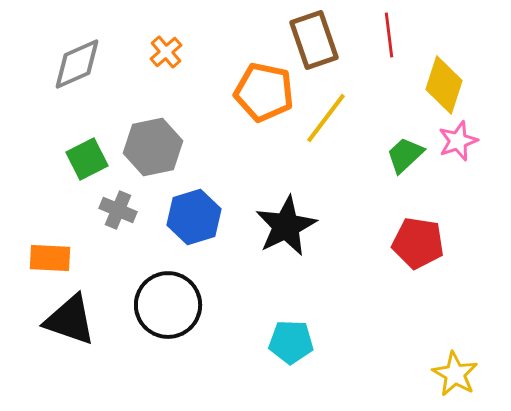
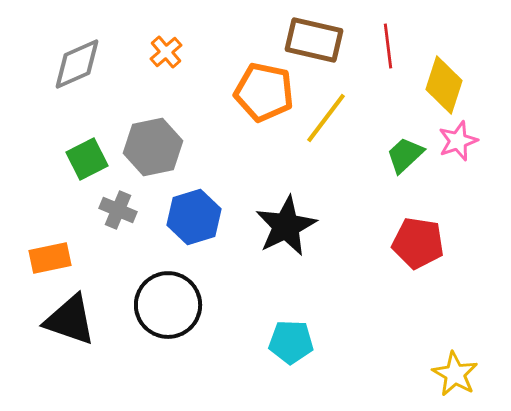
red line: moved 1 px left, 11 px down
brown rectangle: rotated 58 degrees counterclockwise
orange rectangle: rotated 15 degrees counterclockwise
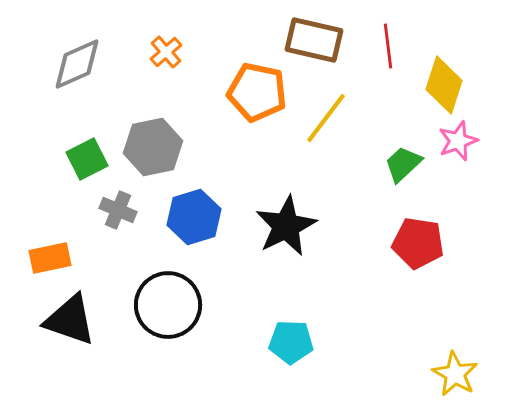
orange pentagon: moved 7 px left
green trapezoid: moved 2 px left, 9 px down
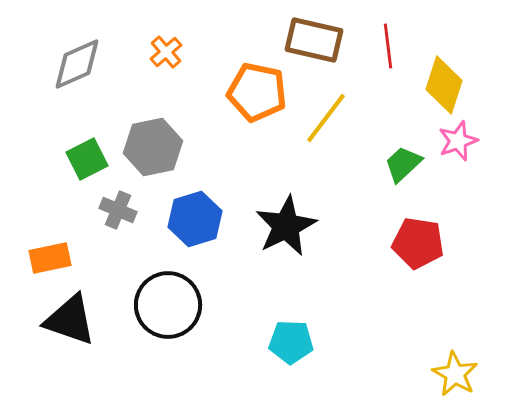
blue hexagon: moved 1 px right, 2 px down
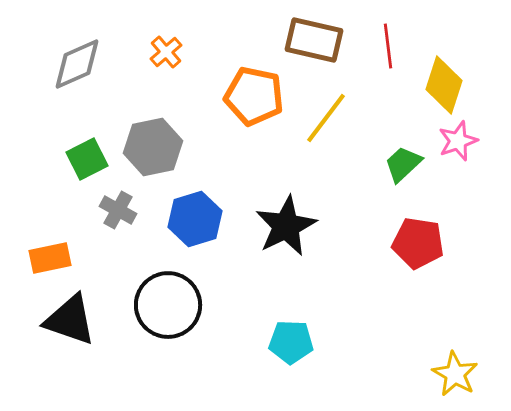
orange pentagon: moved 3 px left, 4 px down
gray cross: rotated 6 degrees clockwise
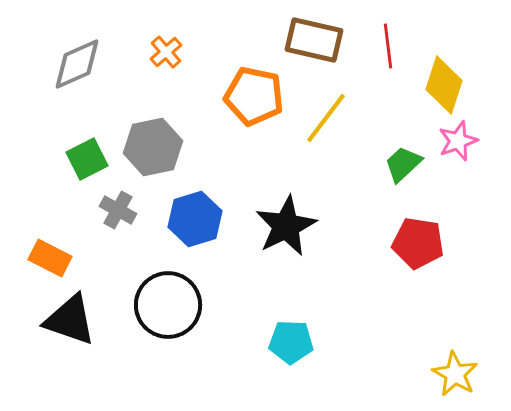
orange rectangle: rotated 39 degrees clockwise
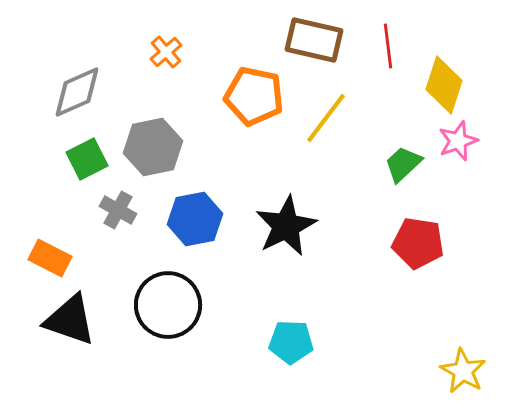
gray diamond: moved 28 px down
blue hexagon: rotated 6 degrees clockwise
yellow star: moved 8 px right, 3 px up
